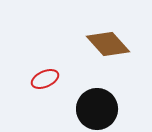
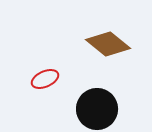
brown diamond: rotated 9 degrees counterclockwise
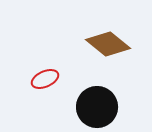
black circle: moved 2 px up
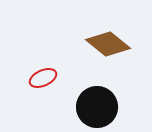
red ellipse: moved 2 px left, 1 px up
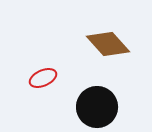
brown diamond: rotated 9 degrees clockwise
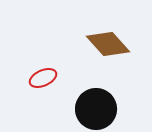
black circle: moved 1 px left, 2 px down
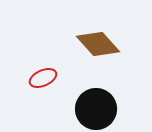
brown diamond: moved 10 px left
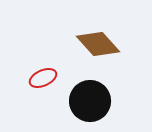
black circle: moved 6 px left, 8 px up
